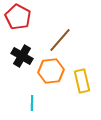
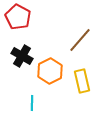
brown line: moved 20 px right
orange hexagon: moved 1 px left; rotated 20 degrees counterclockwise
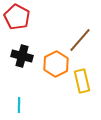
red pentagon: moved 1 px left
black cross: rotated 15 degrees counterclockwise
orange hexagon: moved 6 px right, 7 px up
cyan line: moved 13 px left, 2 px down
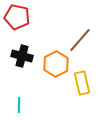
red pentagon: rotated 15 degrees counterclockwise
yellow rectangle: moved 2 px down
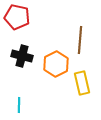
brown line: rotated 36 degrees counterclockwise
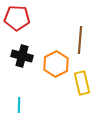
red pentagon: moved 1 px down; rotated 10 degrees counterclockwise
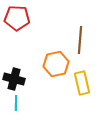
black cross: moved 8 px left, 23 px down
orange hexagon: rotated 15 degrees clockwise
cyan line: moved 3 px left, 2 px up
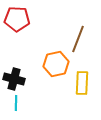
red pentagon: moved 1 px down
brown line: moved 2 px left, 1 px up; rotated 16 degrees clockwise
yellow rectangle: rotated 15 degrees clockwise
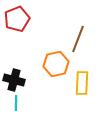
red pentagon: rotated 25 degrees counterclockwise
black cross: moved 1 px down
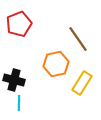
red pentagon: moved 2 px right, 5 px down
brown line: rotated 56 degrees counterclockwise
yellow rectangle: rotated 30 degrees clockwise
cyan line: moved 3 px right
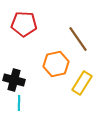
red pentagon: moved 5 px right; rotated 25 degrees clockwise
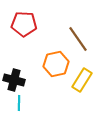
yellow rectangle: moved 3 px up
